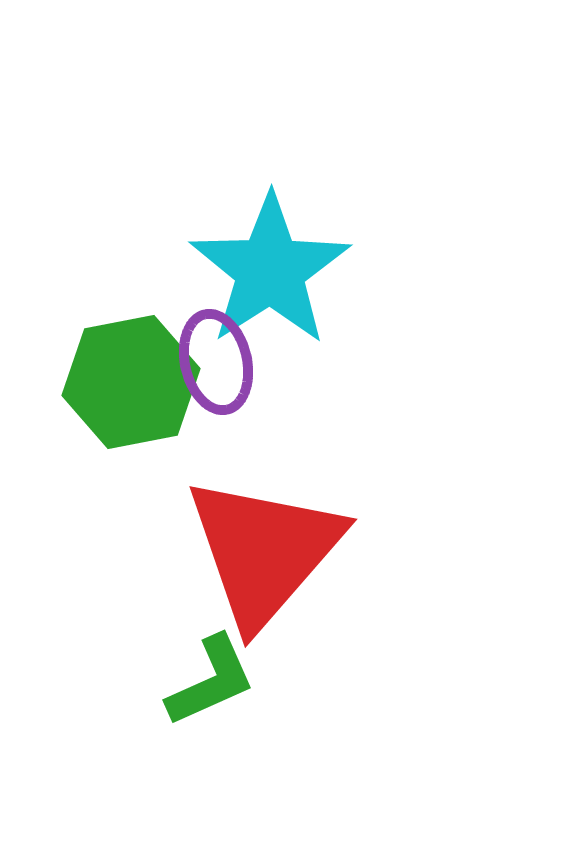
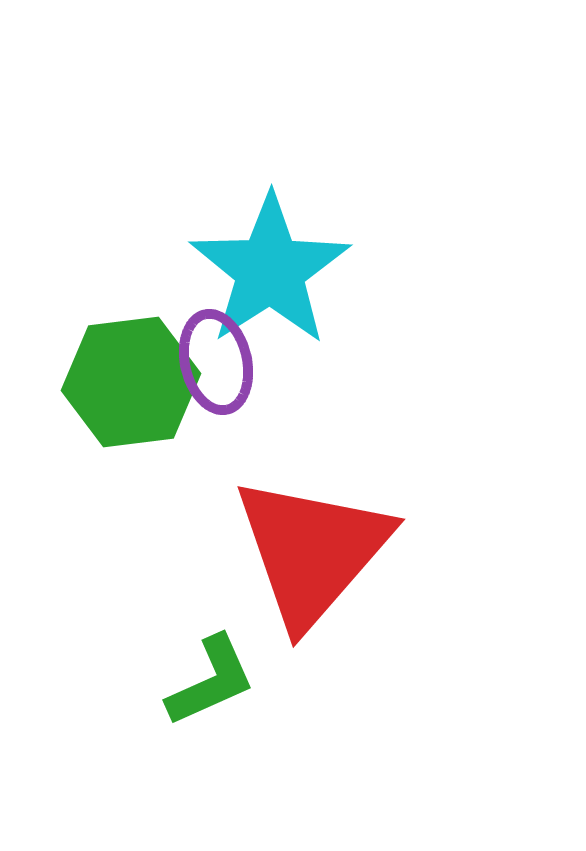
green hexagon: rotated 4 degrees clockwise
red triangle: moved 48 px right
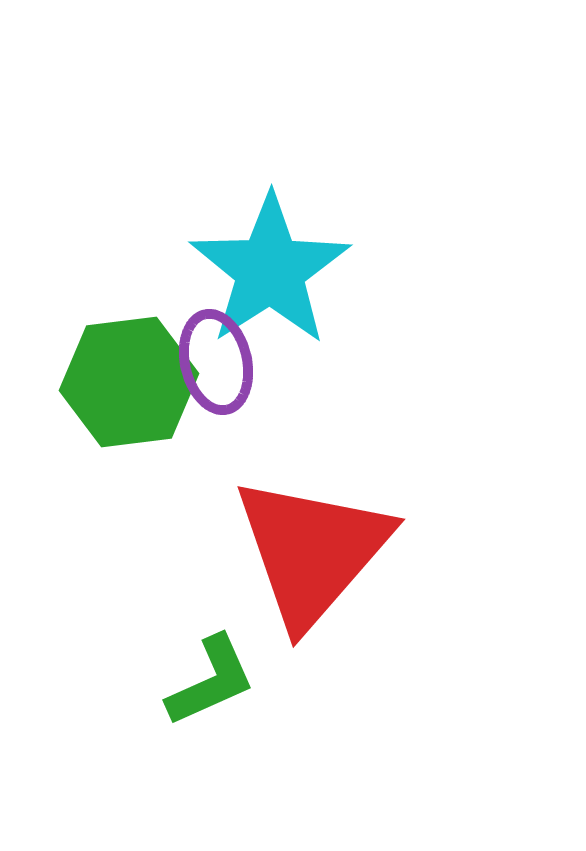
green hexagon: moved 2 px left
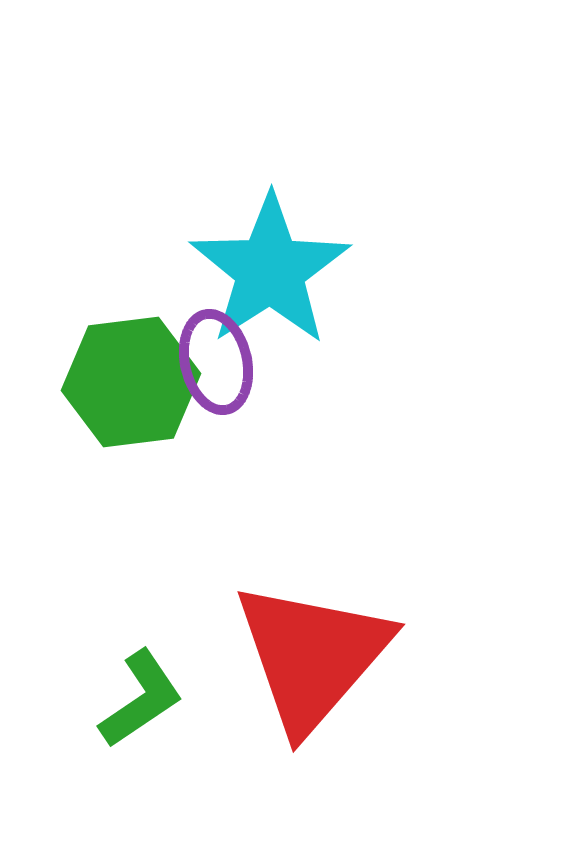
green hexagon: moved 2 px right
red triangle: moved 105 px down
green L-shape: moved 70 px left, 18 px down; rotated 10 degrees counterclockwise
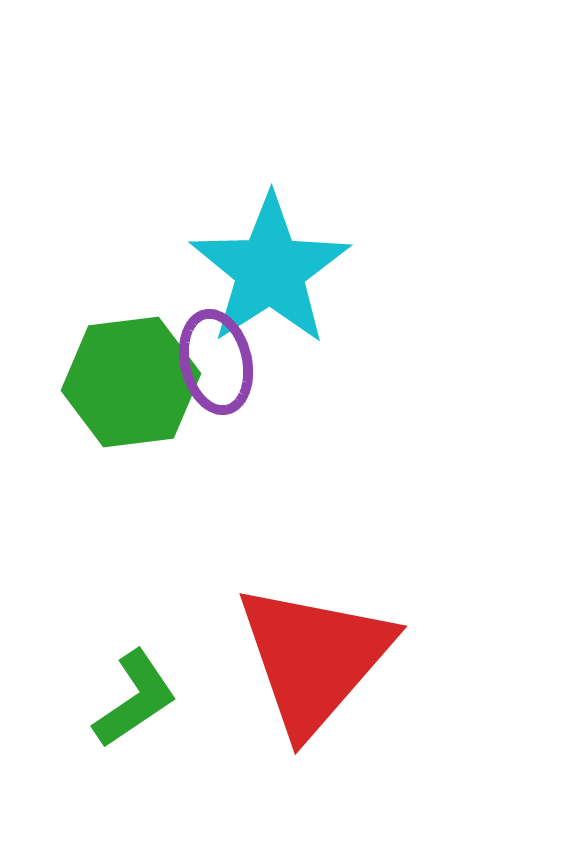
red triangle: moved 2 px right, 2 px down
green L-shape: moved 6 px left
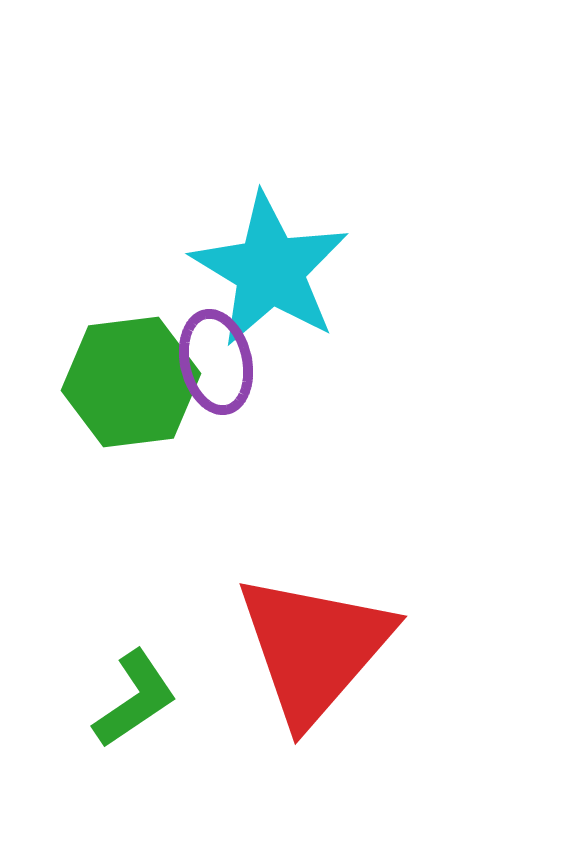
cyan star: rotated 8 degrees counterclockwise
red triangle: moved 10 px up
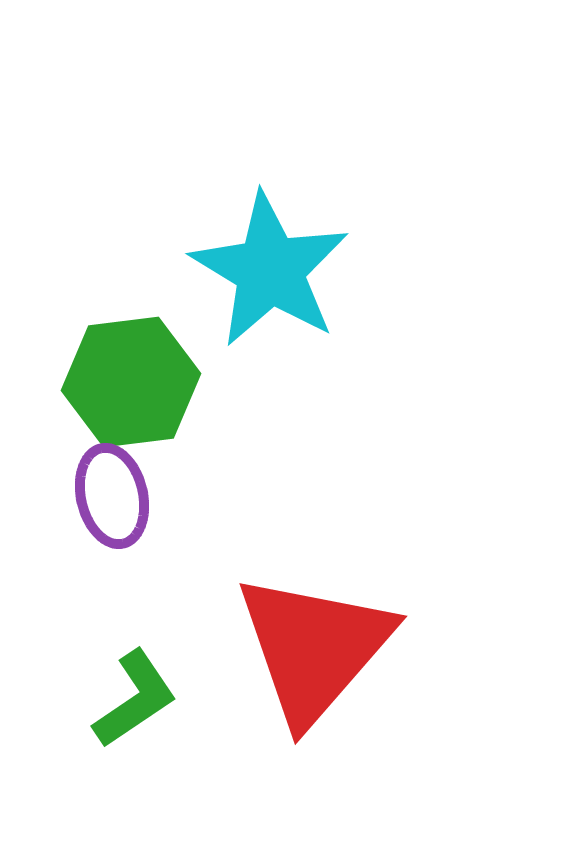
purple ellipse: moved 104 px left, 134 px down
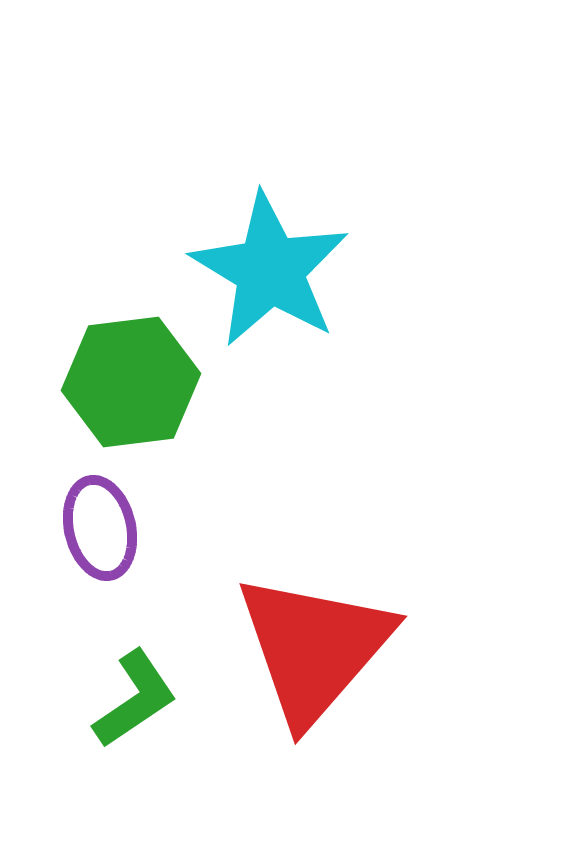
purple ellipse: moved 12 px left, 32 px down
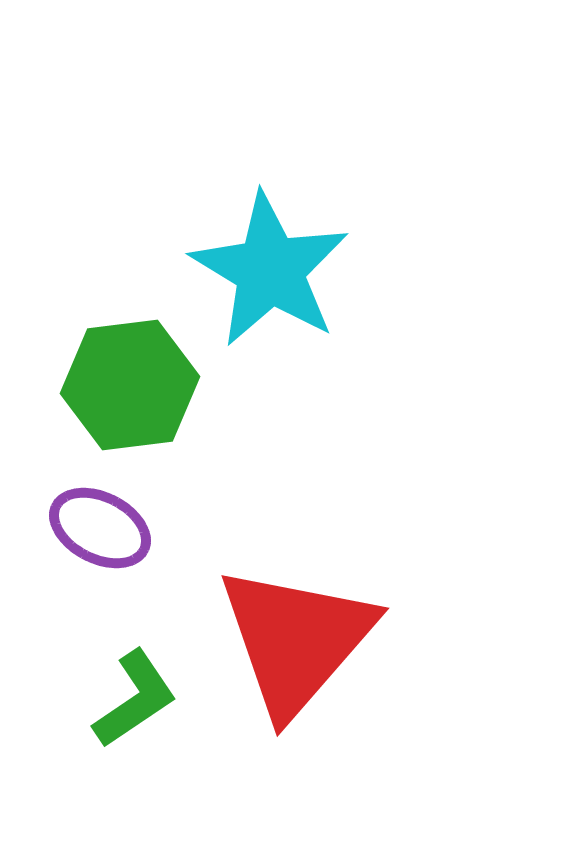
green hexagon: moved 1 px left, 3 px down
purple ellipse: rotated 50 degrees counterclockwise
red triangle: moved 18 px left, 8 px up
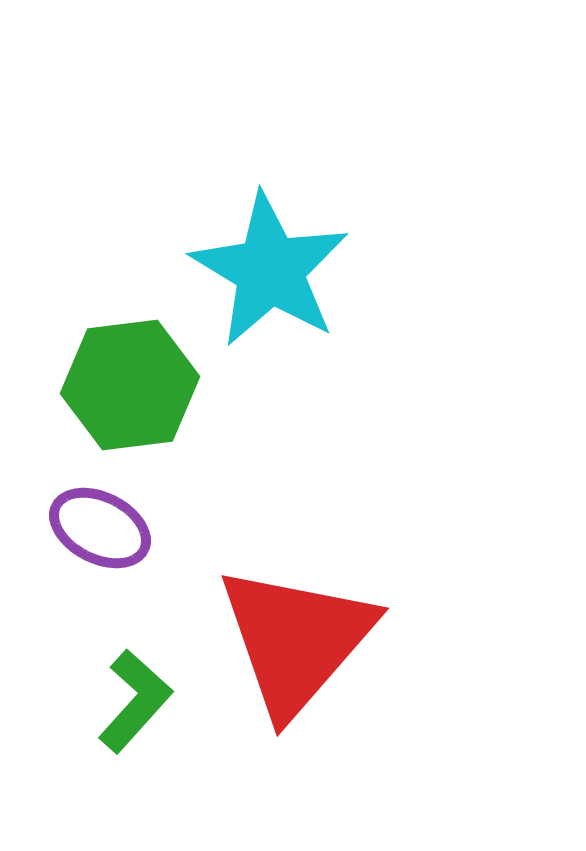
green L-shape: moved 2 px down; rotated 14 degrees counterclockwise
